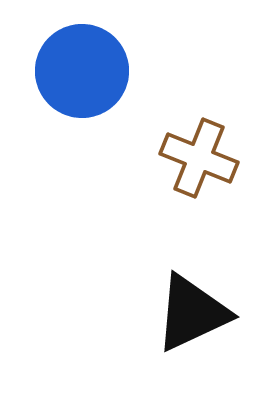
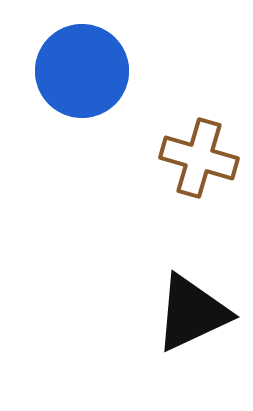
brown cross: rotated 6 degrees counterclockwise
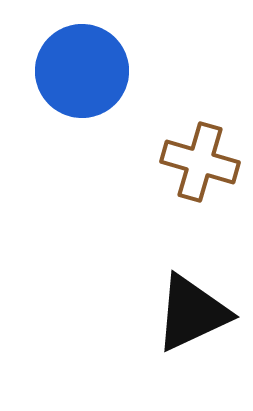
brown cross: moved 1 px right, 4 px down
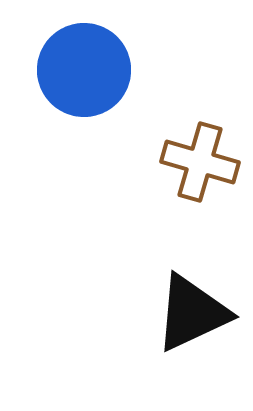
blue circle: moved 2 px right, 1 px up
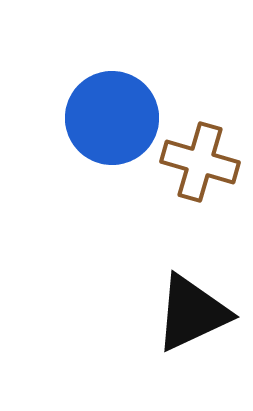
blue circle: moved 28 px right, 48 px down
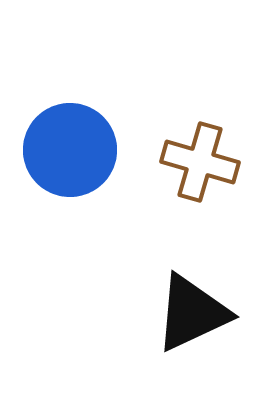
blue circle: moved 42 px left, 32 px down
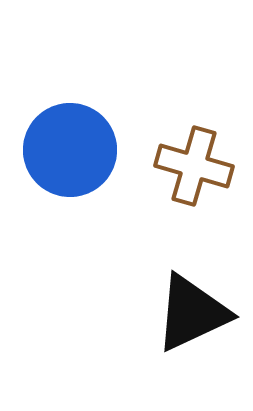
brown cross: moved 6 px left, 4 px down
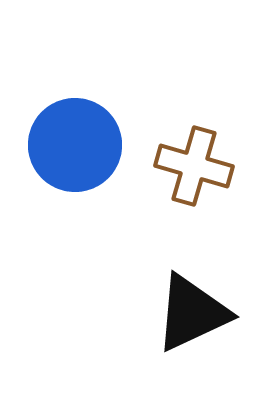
blue circle: moved 5 px right, 5 px up
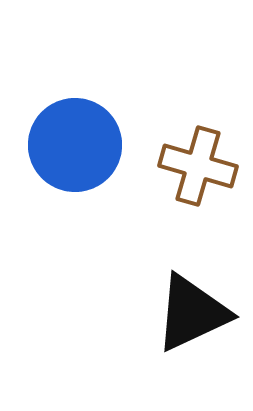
brown cross: moved 4 px right
